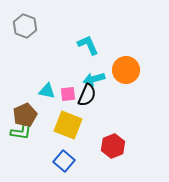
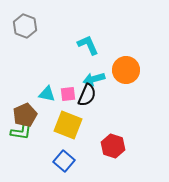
cyan triangle: moved 3 px down
red hexagon: rotated 20 degrees counterclockwise
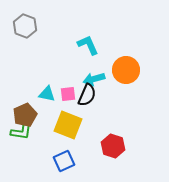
blue square: rotated 25 degrees clockwise
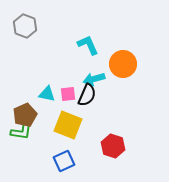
orange circle: moved 3 px left, 6 px up
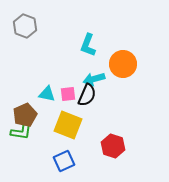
cyan L-shape: rotated 135 degrees counterclockwise
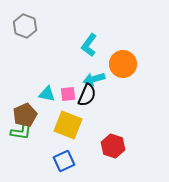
cyan L-shape: moved 1 px right; rotated 15 degrees clockwise
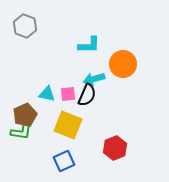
cyan L-shape: rotated 125 degrees counterclockwise
red hexagon: moved 2 px right, 2 px down; rotated 20 degrees clockwise
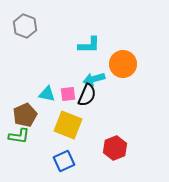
green L-shape: moved 2 px left, 4 px down
